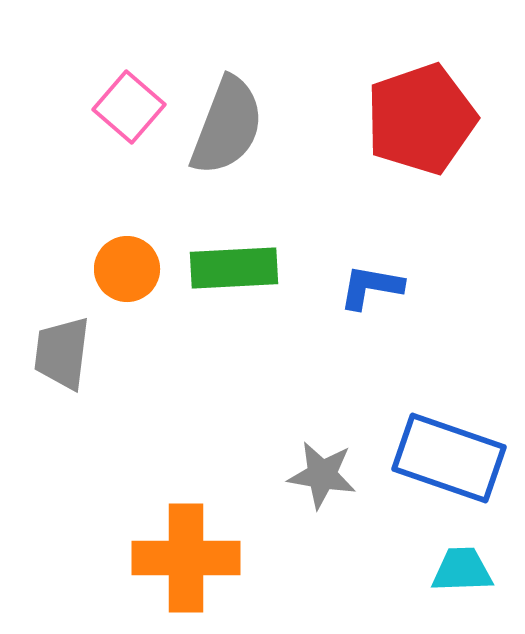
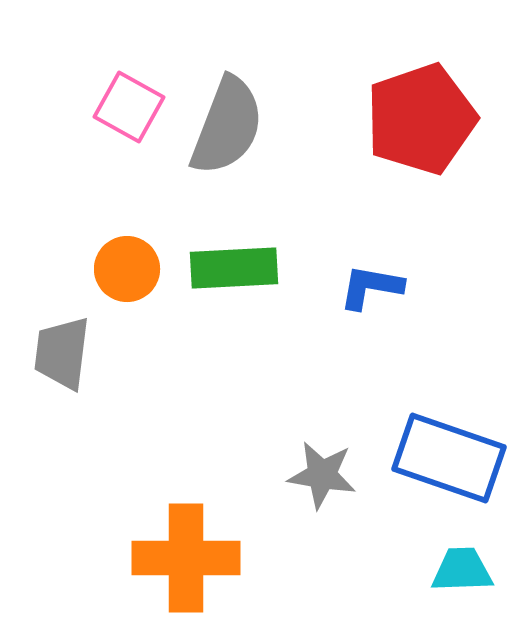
pink square: rotated 12 degrees counterclockwise
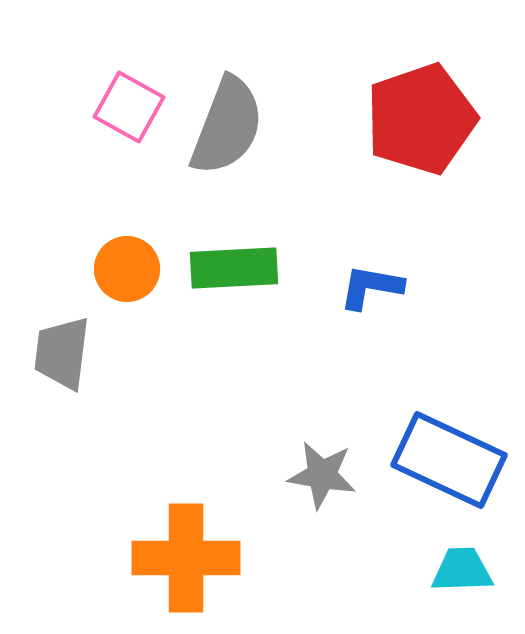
blue rectangle: moved 2 px down; rotated 6 degrees clockwise
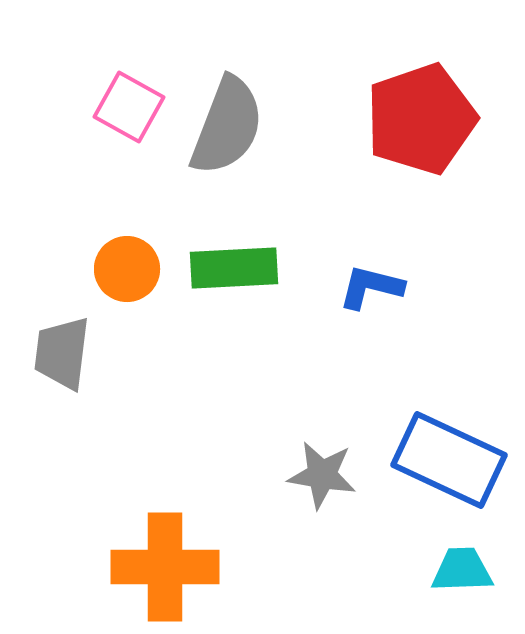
blue L-shape: rotated 4 degrees clockwise
orange cross: moved 21 px left, 9 px down
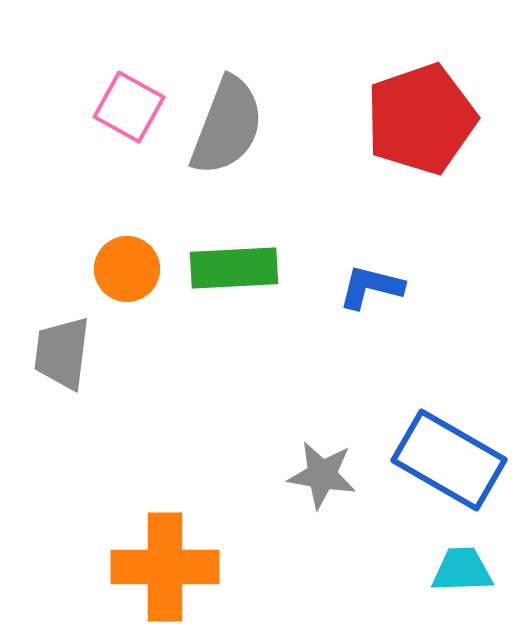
blue rectangle: rotated 5 degrees clockwise
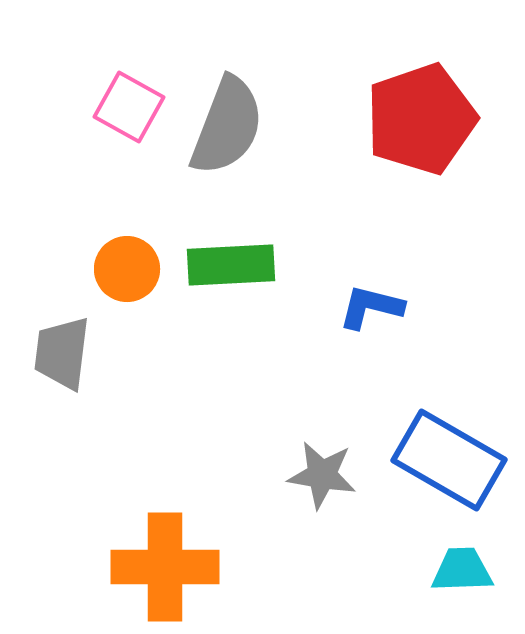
green rectangle: moved 3 px left, 3 px up
blue L-shape: moved 20 px down
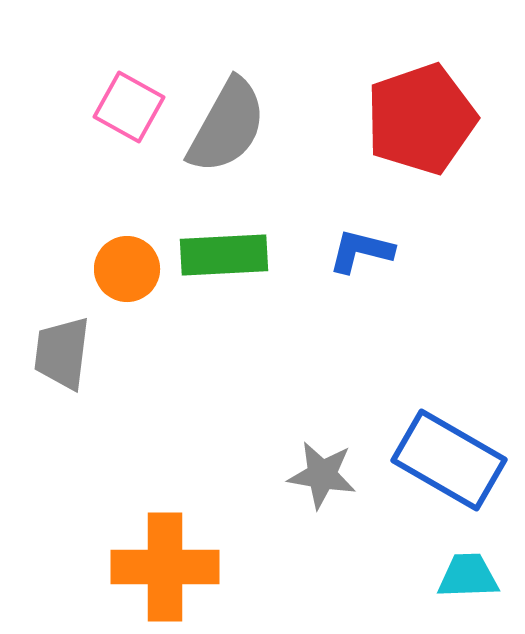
gray semicircle: rotated 8 degrees clockwise
green rectangle: moved 7 px left, 10 px up
blue L-shape: moved 10 px left, 56 px up
cyan trapezoid: moved 6 px right, 6 px down
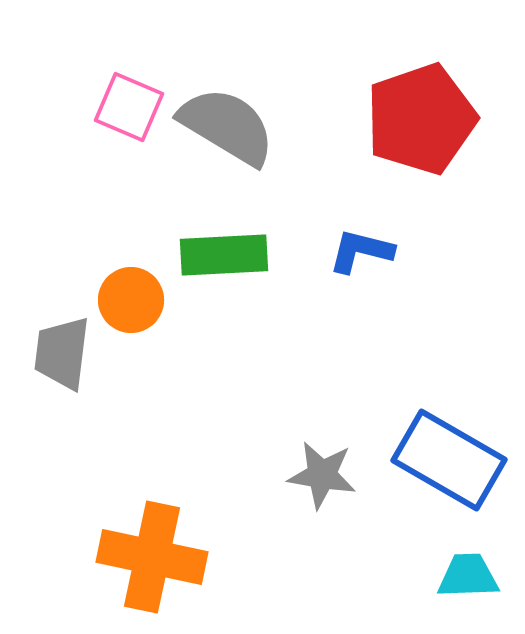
pink square: rotated 6 degrees counterclockwise
gray semicircle: rotated 88 degrees counterclockwise
orange circle: moved 4 px right, 31 px down
orange cross: moved 13 px left, 10 px up; rotated 12 degrees clockwise
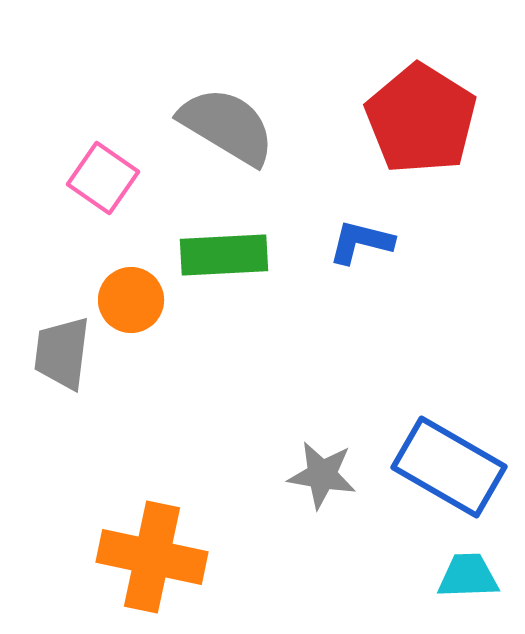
pink square: moved 26 px left, 71 px down; rotated 12 degrees clockwise
red pentagon: rotated 21 degrees counterclockwise
blue L-shape: moved 9 px up
blue rectangle: moved 7 px down
